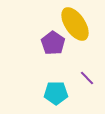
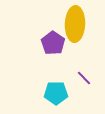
yellow ellipse: rotated 36 degrees clockwise
purple line: moved 3 px left
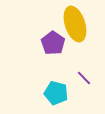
yellow ellipse: rotated 20 degrees counterclockwise
cyan pentagon: rotated 15 degrees clockwise
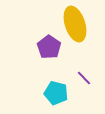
purple pentagon: moved 4 px left, 4 px down
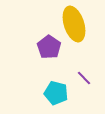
yellow ellipse: moved 1 px left
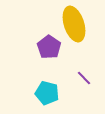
cyan pentagon: moved 9 px left
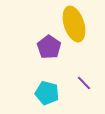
purple line: moved 5 px down
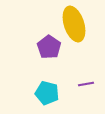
purple line: moved 2 px right, 1 px down; rotated 56 degrees counterclockwise
